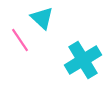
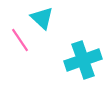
cyan cross: rotated 12 degrees clockwise
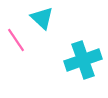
pink line: moved 4 px left
